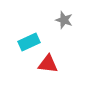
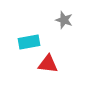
cyan rectangle: rotated 15 degrees clockwise
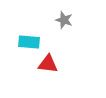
cyan rectangle: rotated 15 degrees clockwise
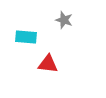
cyan rectangle: moved 3 px left, 5 px up
